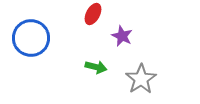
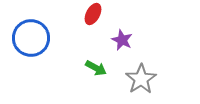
purple star: moved 4 px down
green arrow: moved 1 px down; rotated 15 degrees clockwise
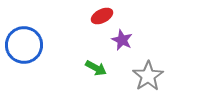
red ellipse: moved 9 px right, 2 px down; rotated 35 degrees clockwise
blue circle: moved 7 px left, 7 px down
gray star: moved 7 px right, 3 px up
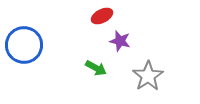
purple star: moved 2 px left, 1 px down; rotated 10 degrees counterclockwise
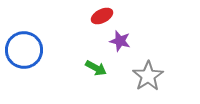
blue circle: moved 5 px down
